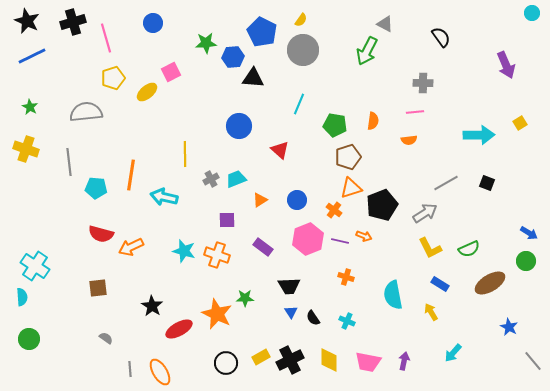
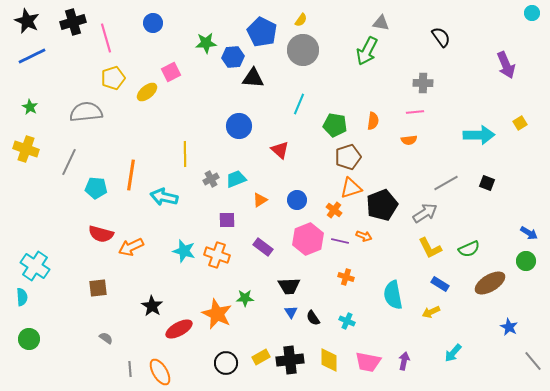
gray triangle at (385, 24): moved 4 px left, 1 px up; rotated 18 degrees counterclockwise
gray line at (69, 162): rotated 32 degrees clockwise
yellow arrow at (431, 312): rotated 84 degrees counterclockwise
black cross at (290, 360): rotated 20 degrees clockwise
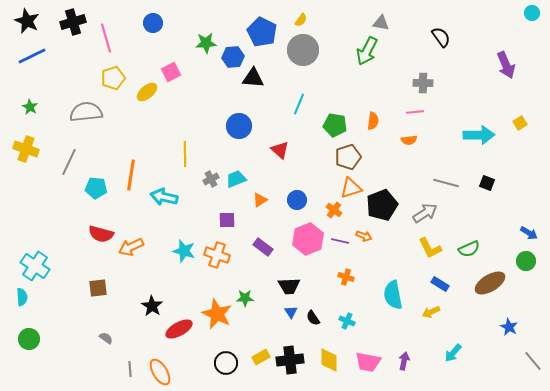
gray line at (446, 183): rotated 45 degrees clockwise
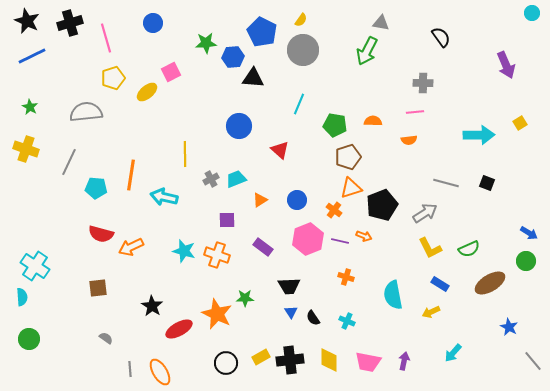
black cross at (73, 22): moved 3 px left, 1 px down
orange semicircle at (373, 121): rotated 96 degrees counterclockwise
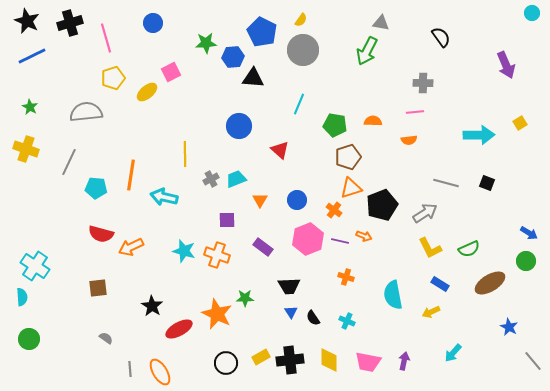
orange triangle at (260, 200): rotated 28 degrees counterclockwise
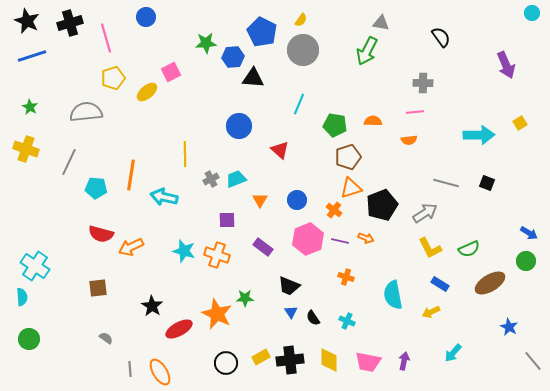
blue circle at (153, 23): moved 7 px left, 6 px up
blue line at (32, 56): rotated 8 degrees clockwise
orange arrow at (364, 236): moved 2 px right, 2 px down
black trapezoid at (289, 286): rotated 25 degrees clockwise
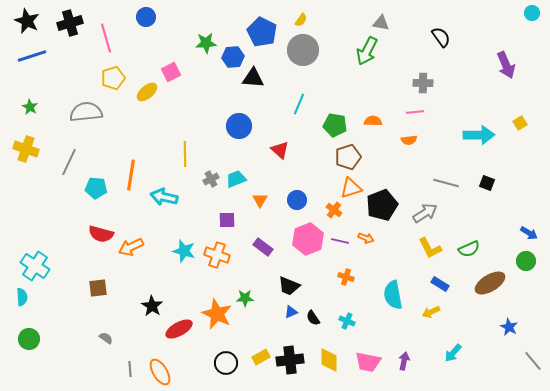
blue triangle at (291, 312): rotated 40 degrees clockwise
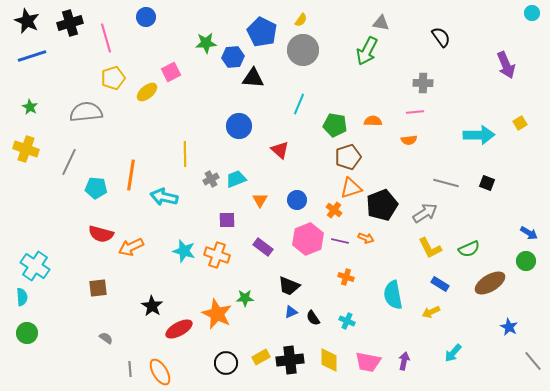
green circle at (29, 339): moved 2 px left, 6 px up
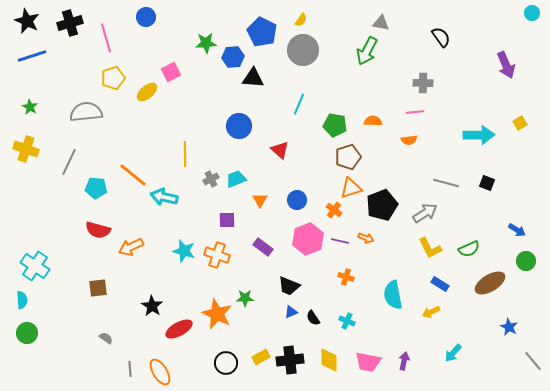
orange line at (131, 175): moved 2 px right; rotated 60 degrees counterclockwise
blue arrow at (529, 233): moved 12 px left, 3 px up
red semicircle at (101, 234): moved 3 px left, 4 px up
cyan semicircle at (22, 297): moved 3 px down
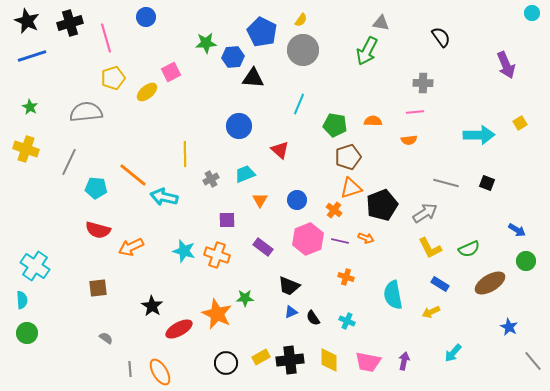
cyan trapezoid at (236, 179): moved 9 px right, 5 px up
